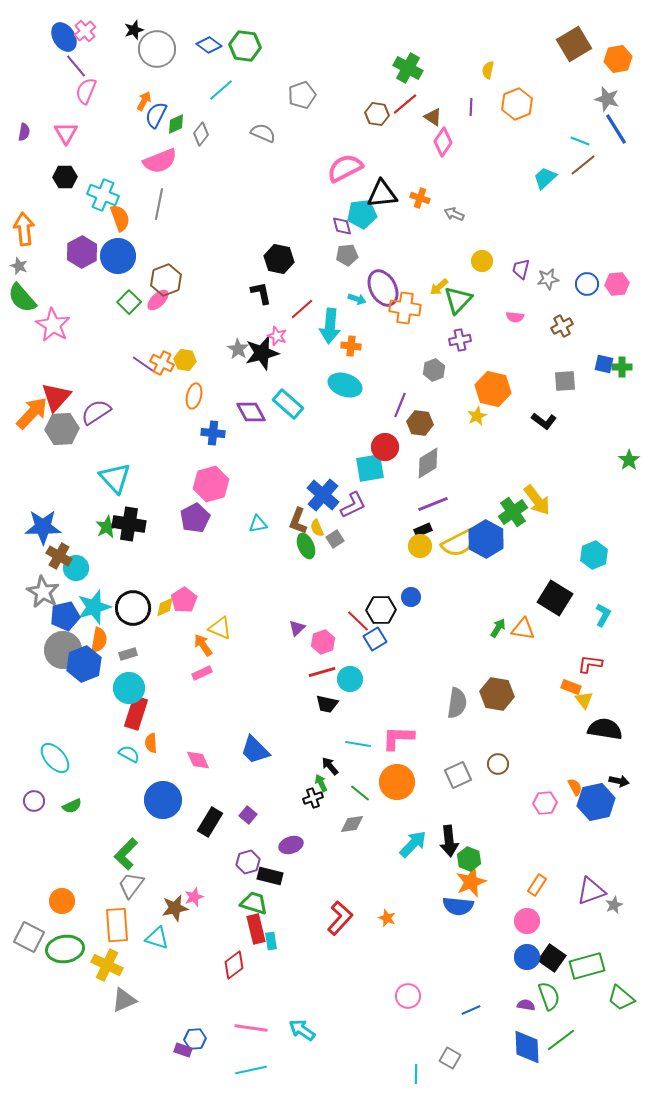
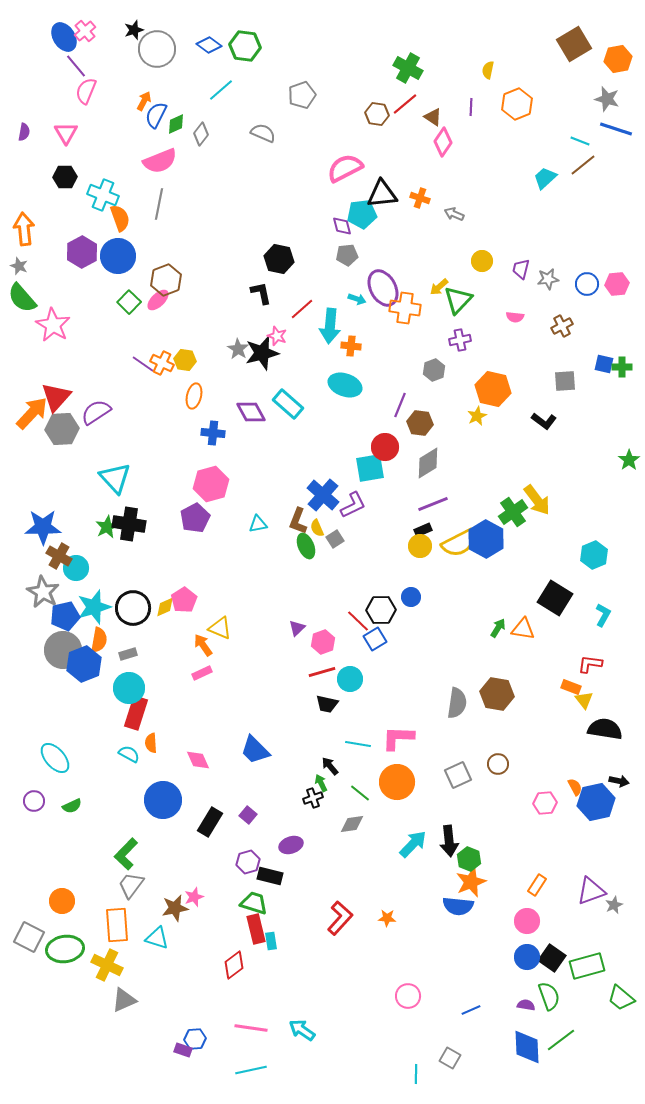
blue line at (616, 129): rotated 40 degrees counterclockwise
orange star at (387, 918): rotated 18 degrees counterclockwise
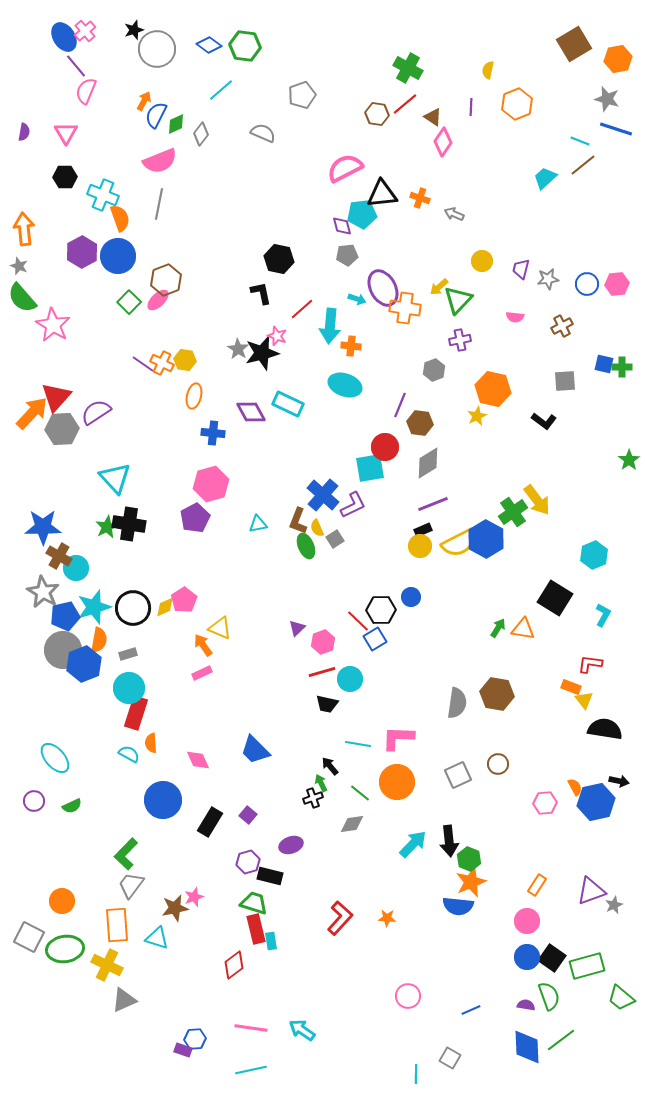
cyan rectangle at (288, 404): rotated 16 degrees counterclockwise
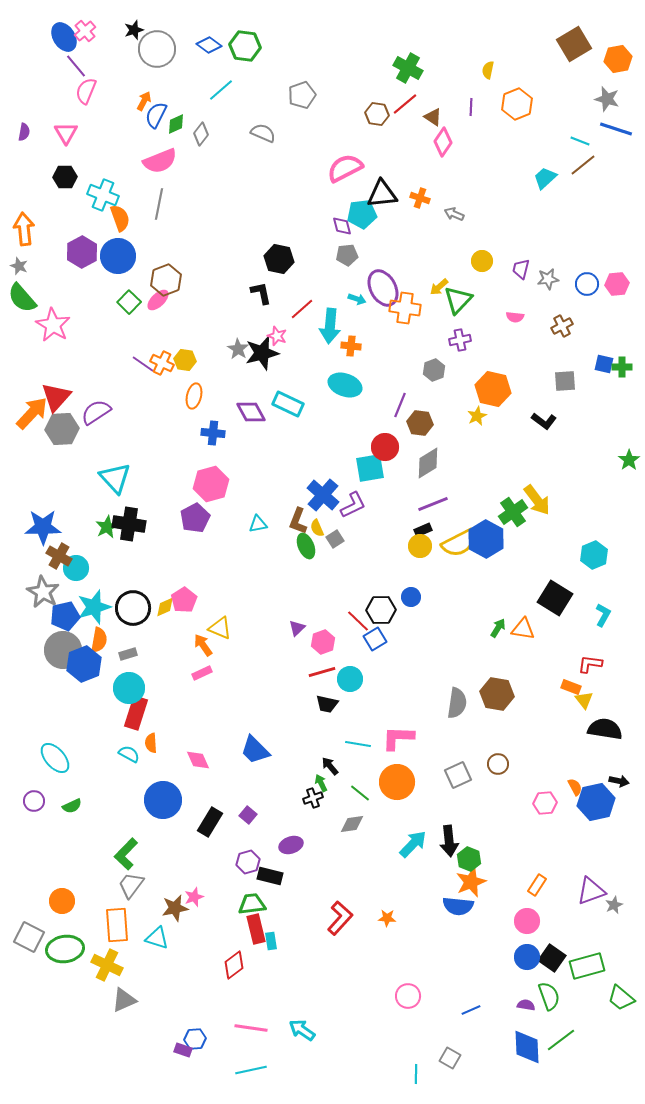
green trapezoid at (254, 903): moved 2 px left, 1 px down; rotated 24 degrees counterclockwise
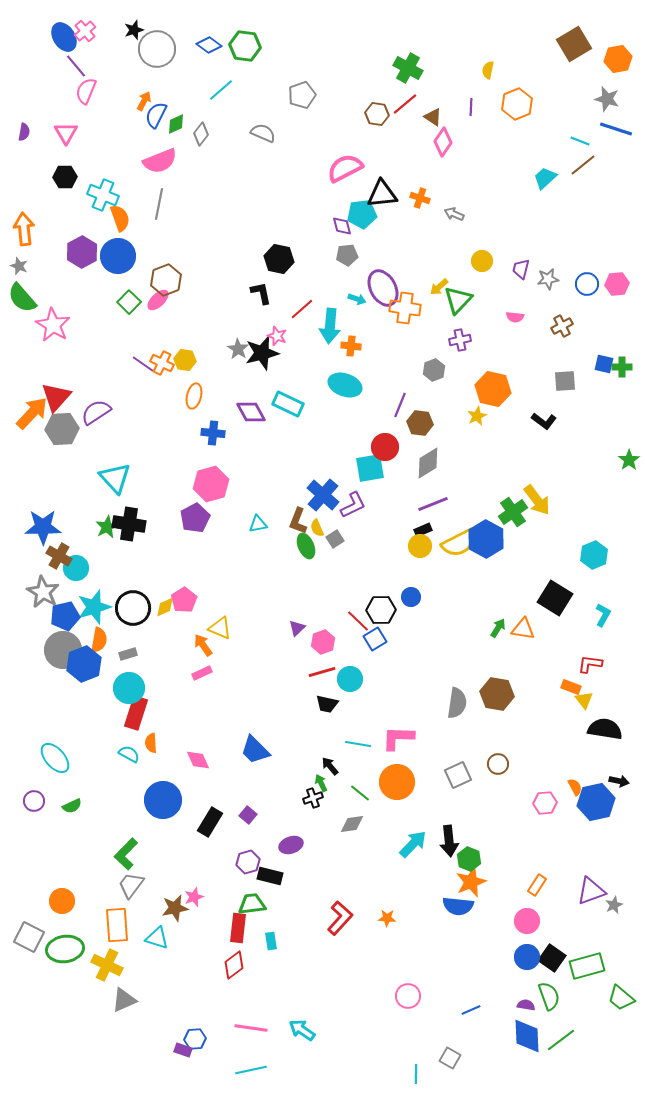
red rectangle at (256, 929): moved 18 px left, 1 px up; rotated 20 degrees clockwise
blue diamond at (527, 1047): moved 11 px up
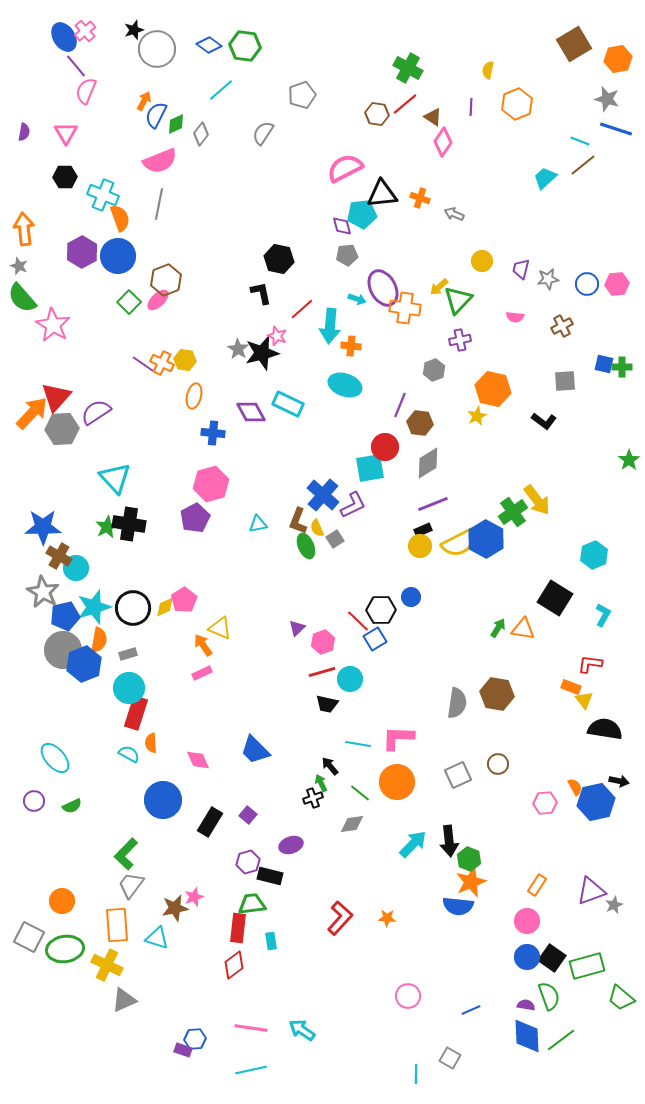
gray semicircle at (263, 133): rotated 80 degrees counterclockwise
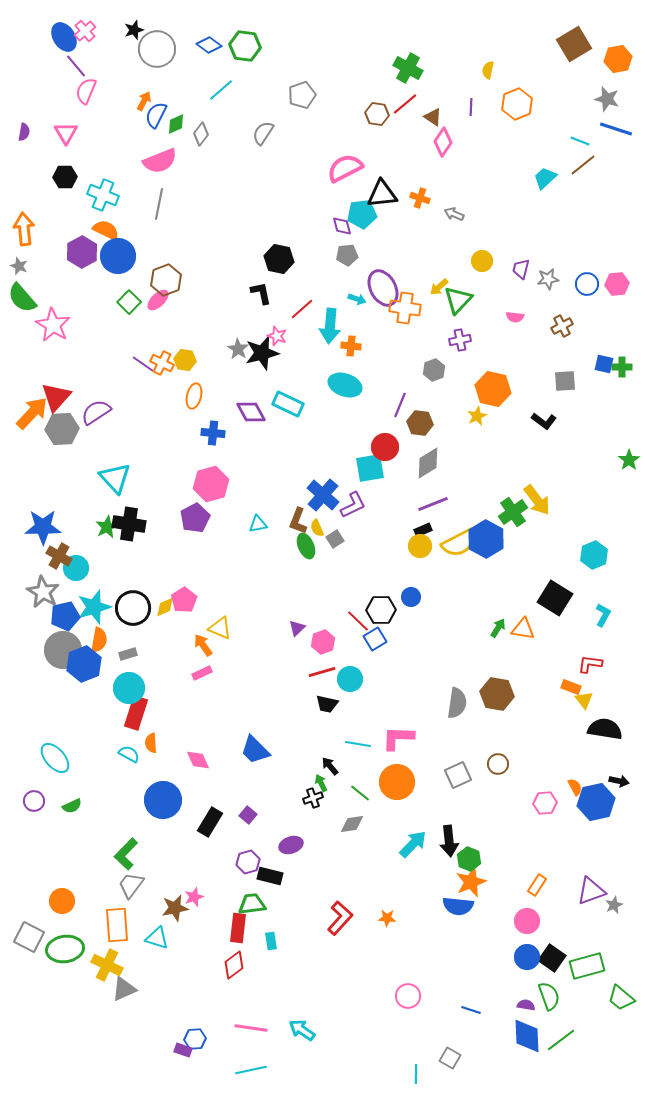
orange semicircle at (120, 218): moved 14 px left, 12 px down; rotated 44 degrees counterclockwise
gray triangle at (124, 1000): moved 11 px up
blue line at (471, 1010): rotated 42 degrees clockwise
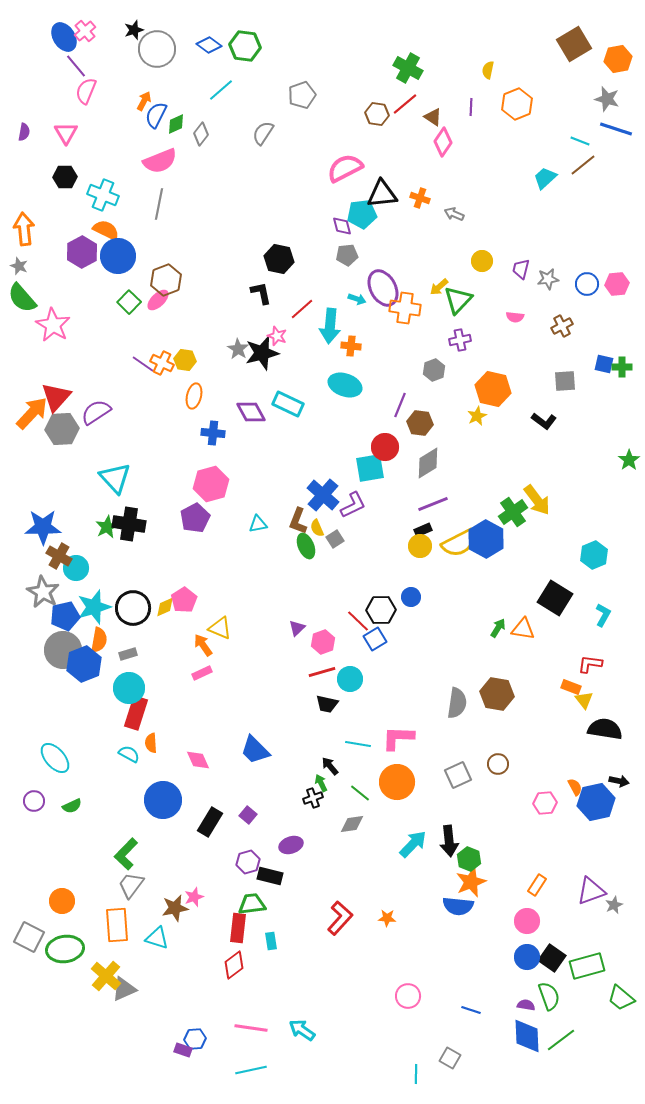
yellow cross at (107, 965): moved 1 px left, 11 px down; rotated 16 degrees clockwise
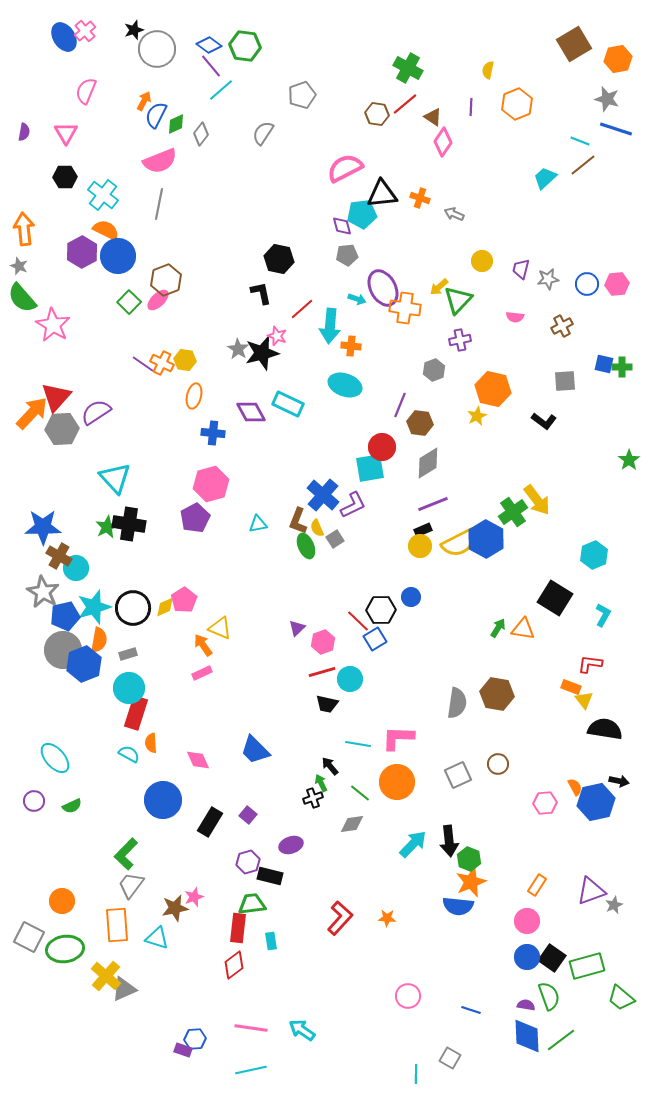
purple line at (76, 66): moved 135 px right
cyan cross at (103, 195): rotated 16 degrees clockwise
red circle at (385, 447): moved 3 px left
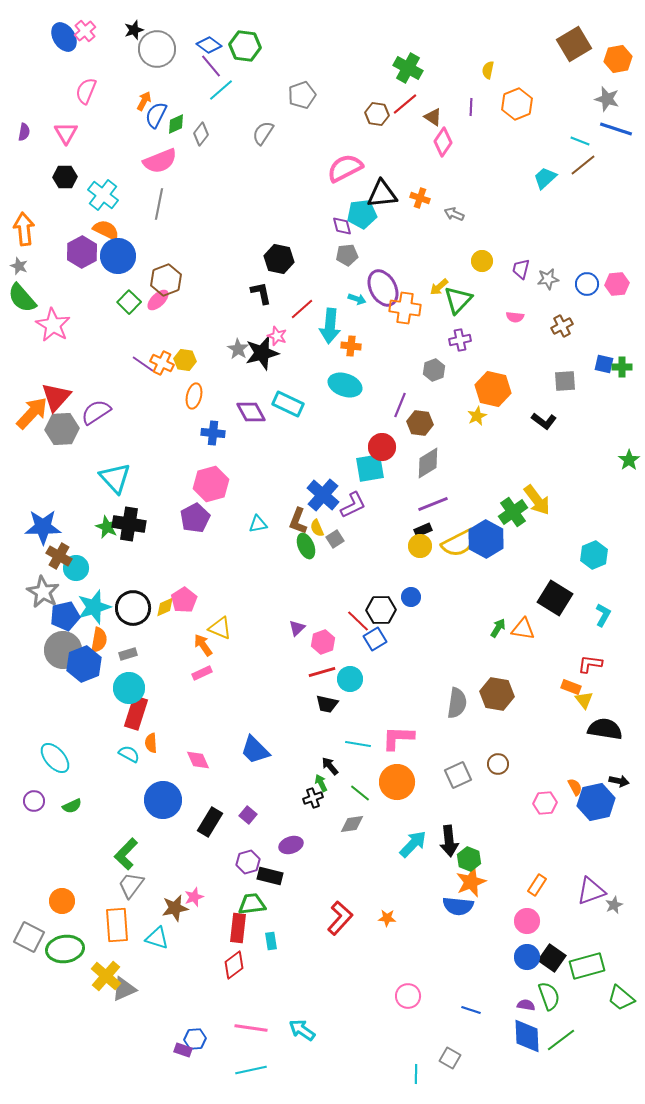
green star at (107, 527): rotated 20 degrees counterclockwise
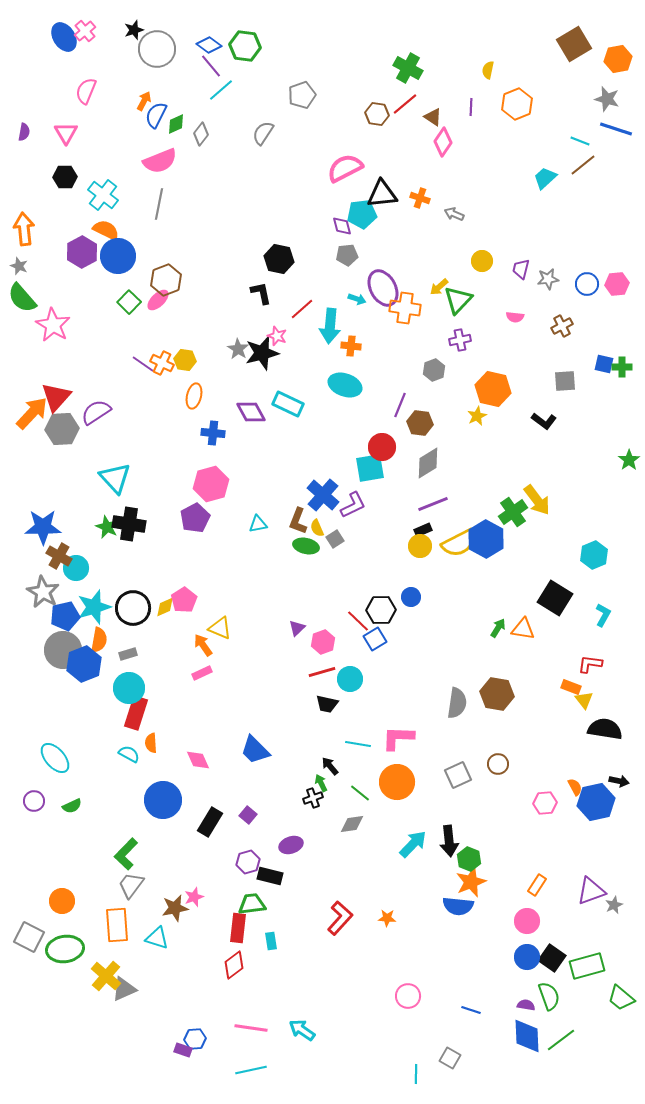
green ellipse at (306, 546): rotated 55 degrees counterclockwise
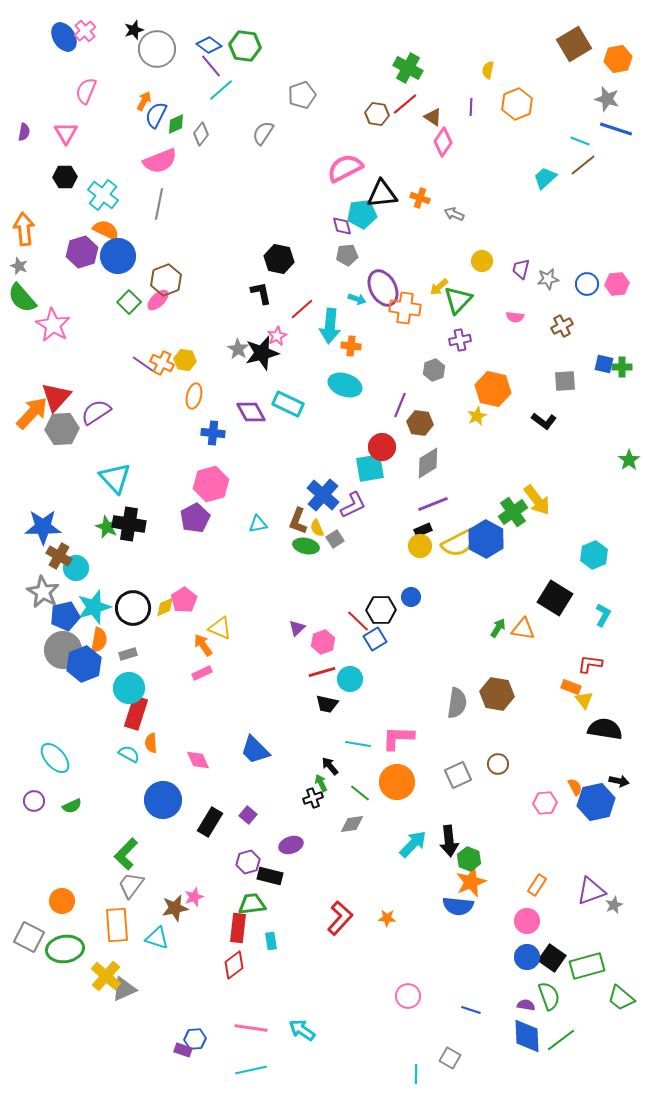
purple hexagon at (82, 252): rotated 12 degrees clockwise
pink star at (277, 336): rotated 24 degrees clockwise
